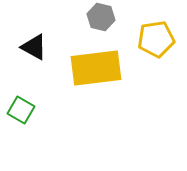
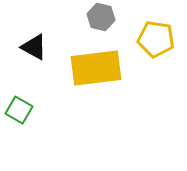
yellow pentagon: rotated 18 degrees clockwise
green square: moved 2 px left
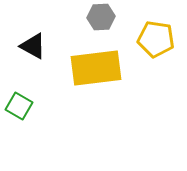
gray hexagon: rotated 16 degrees counterclockwise
black triangle: moved 1 px left, 1 px up
green square: moved 4 px up
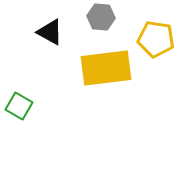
gray hexagon: rotated 8 degrees clockwise
black triangle: moved 17 px right, 14 px up
yellow rectangle: moved 10 px right
